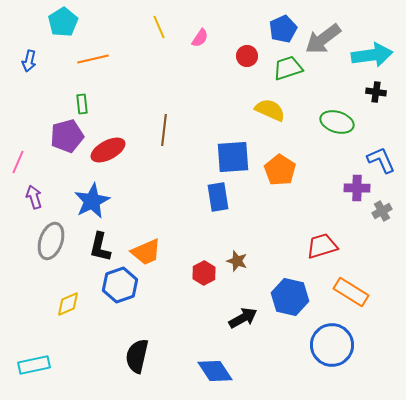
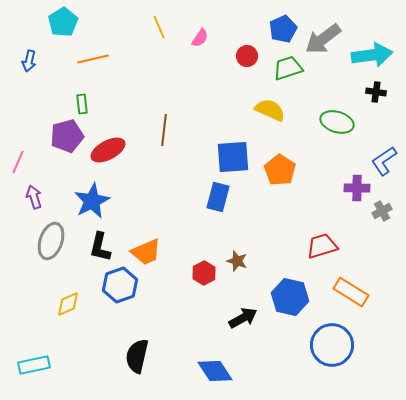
blue L-shape at (381, 160): moved 3 px right, 1 px down; rotated 100 degrees counterclockwise
blue rectangle at (218, 197): rotated 24 degrees clockwise
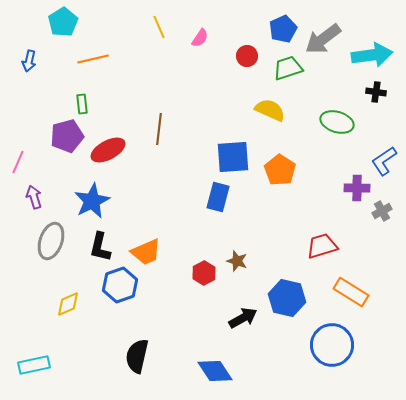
brown line at (164, 130): moved 5 px left, 1 px up
blue hexagon at (290, 297): moved 3 px left, 1 px down
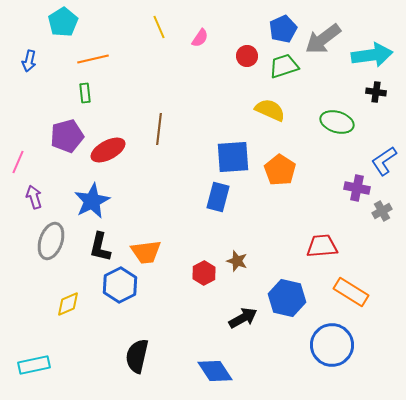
green trapezoid at (288, 68): moved 4 px left, 2 px up
green rectangle at (82, 104): moved 3 px right, 11 px up
purple cross at (357, 188): rotated 10 degrees clockwise
red trapezoid at (322, 246): rotated 12 degrees clockwise
orange trapezoid at (146, 252): rotated 16 degrees clockwise
blue hexagon at (120, 285): rotated 8 degrees counterclockwise
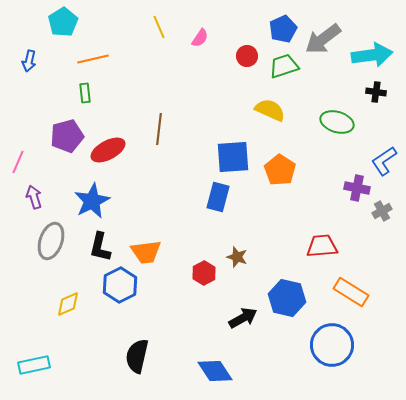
brown star at (237, 261): moved 4 px up
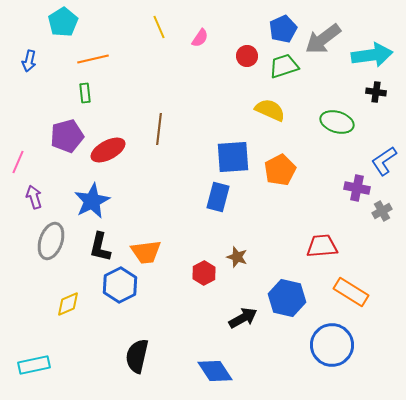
orange pentagon at (280, 170): rotated 12 degrees clockwise
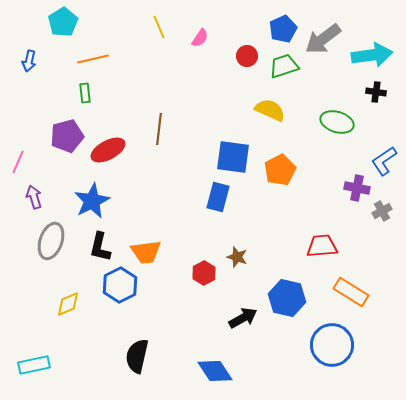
blue square at (233, 157): rotated 12 degrees clockwise
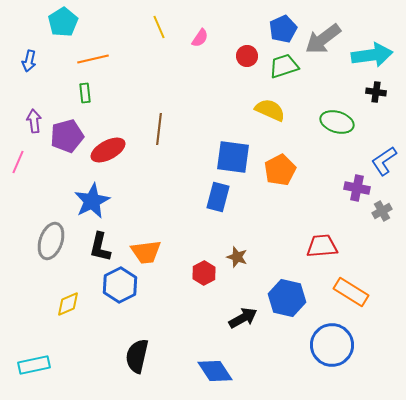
purple arrow at (34, 197): moved 76 px up; rotated 10 degrees clockwise
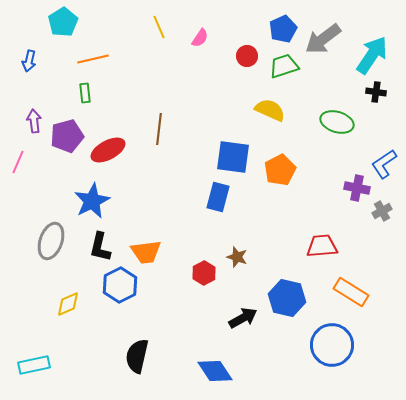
cyan arrow at (372, 55): rotated 48 degrees counterclockwise
blue L-shape at (384, 161): moved 3 px down
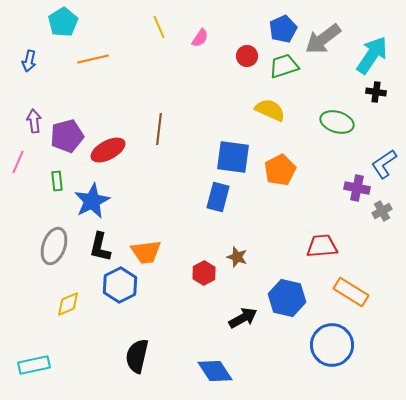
green rectangle at (85, 93): moved 28 px left, 88 px down
gray ellipse at (51, 241): moved 3 px right, 5 px down
